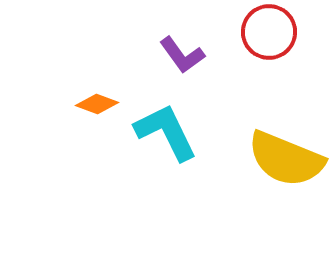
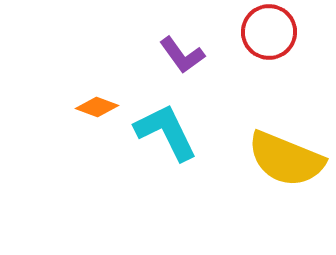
orange diamond: moved 3 px down
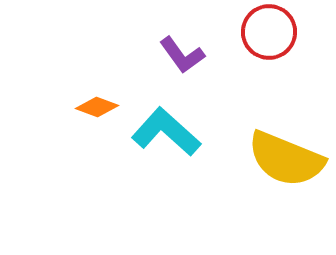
cyan L-shape: rotated 22 degrees counterclockwise
